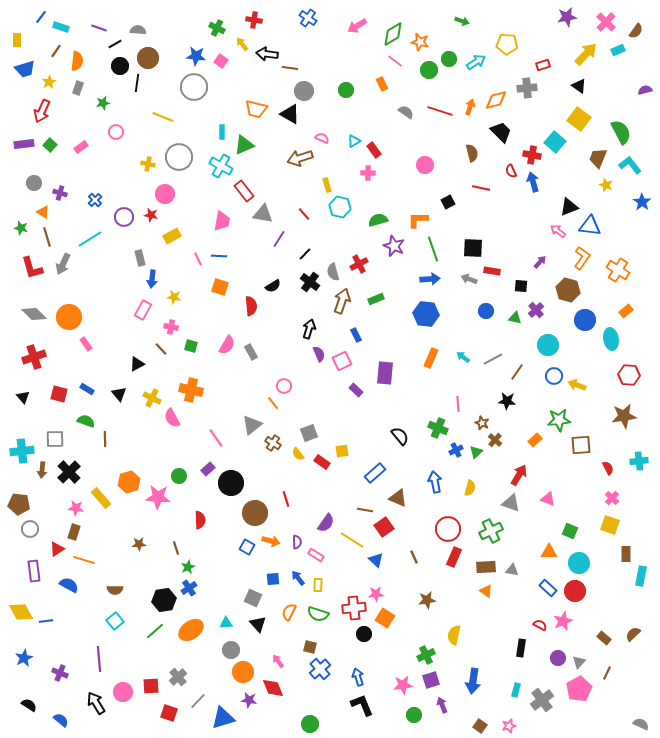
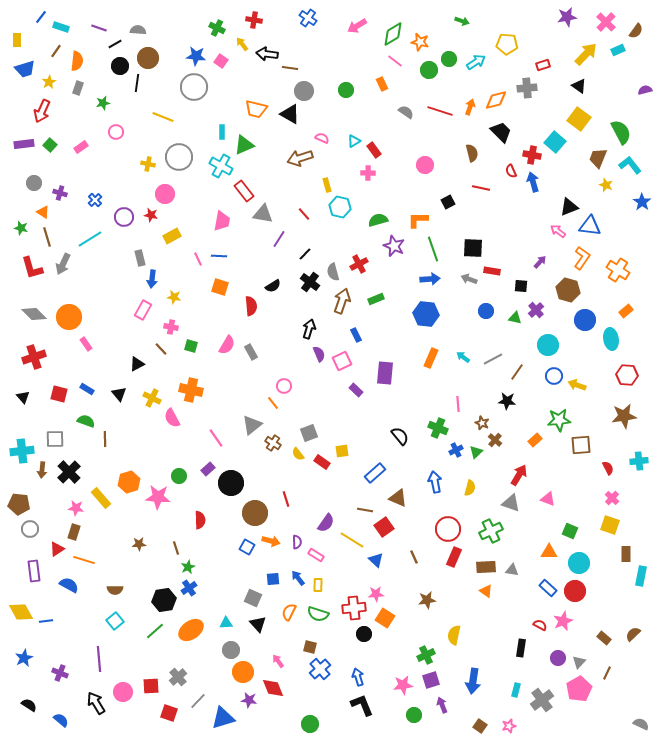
red hexagon at (629, 375): moved 2 px left
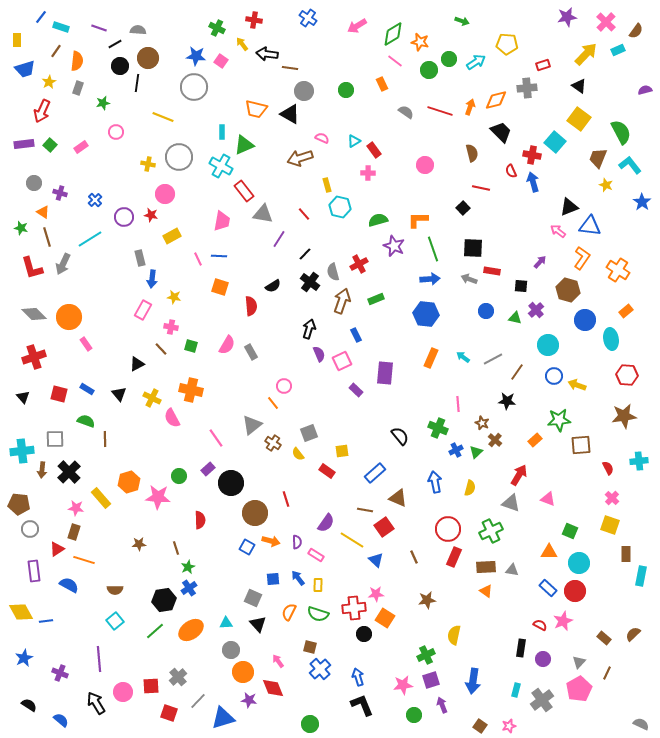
black square at (448, 202): moved 15 px right, 6 px down; rotated 16 degrees counterclockwise
red rectangle at (322, 462): moved 5 px right, 9 px down
purple circle at (558, 658): moved 15 px left, 1 px down
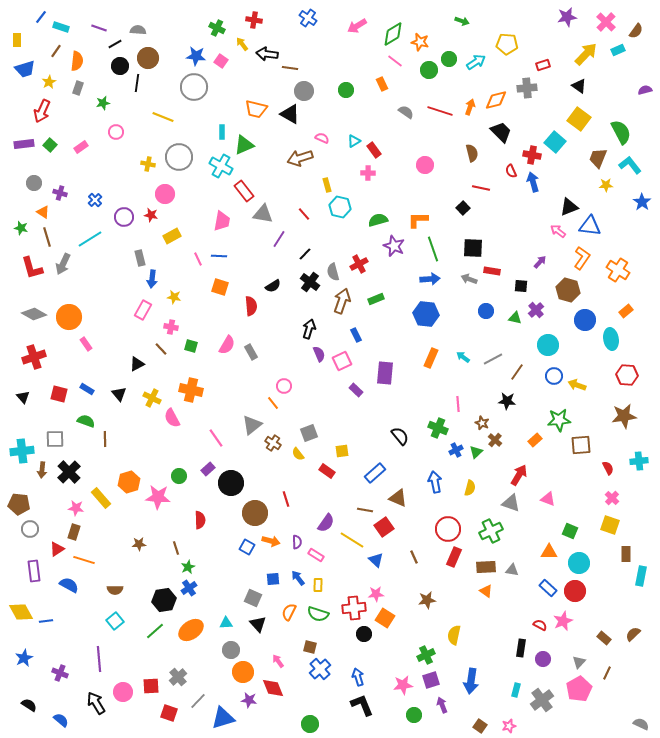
yellow star at (606, 185): rotated 24 degrees counterclockwise
gray diamond at (34, 314): rotated 15 degrees counterclockwise
blue arrow at (473, 681): moved 2 px left
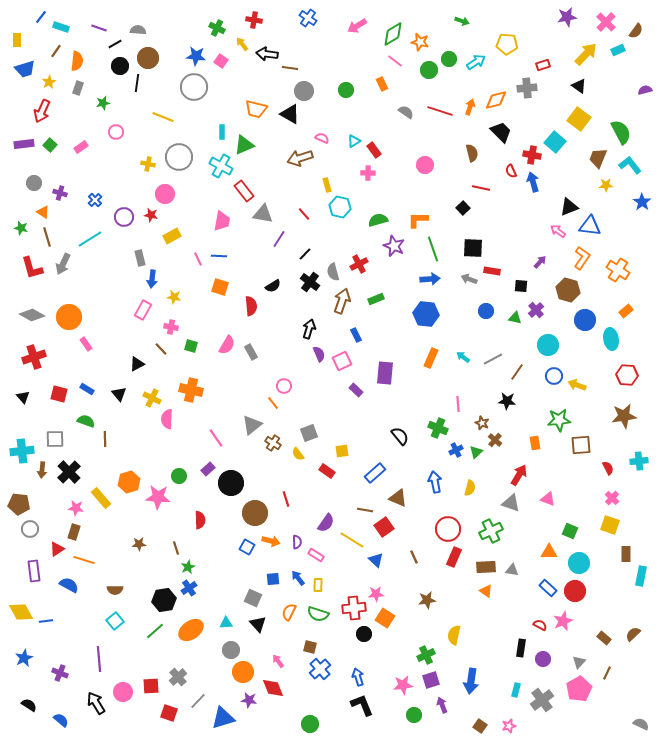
gray diamond at (34, 314): moved 2 px left, 1 px down
pink semicircle at (172, 418): moved 5 px left, 1 px down; rotated 30 degrees clockwise
orange rectangle at (535, 440): moved 3 px down; rotated 56 degrees counterclockwise
